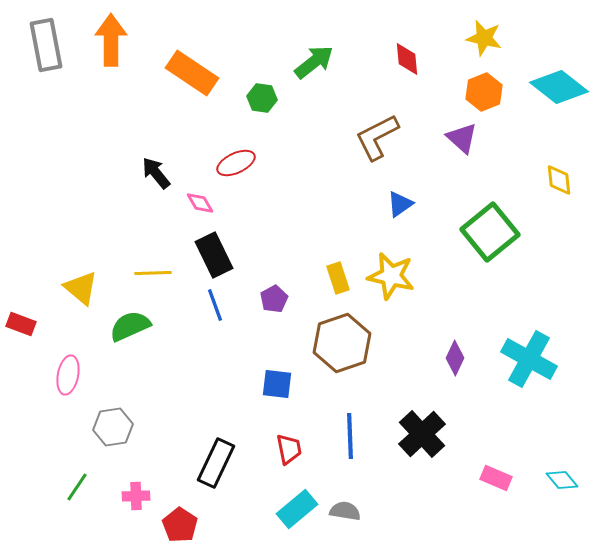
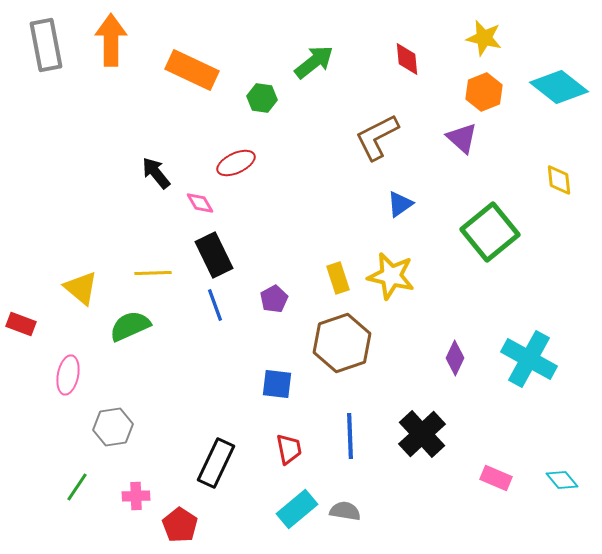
orange rectangle at (192, 73): moved 3 px up; rotated 9 degrees counterclockwise
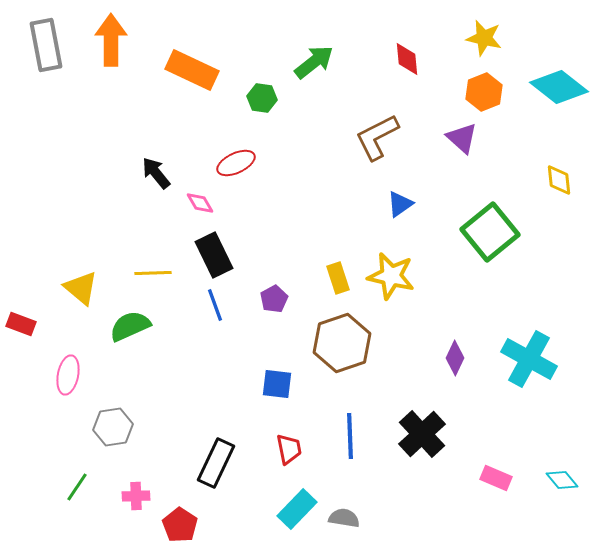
cyan rectangle at (297, 509): rotated 6 degrees counterclockwise
gray semicircle at (345, 511): moved 1 px left, 7 px down
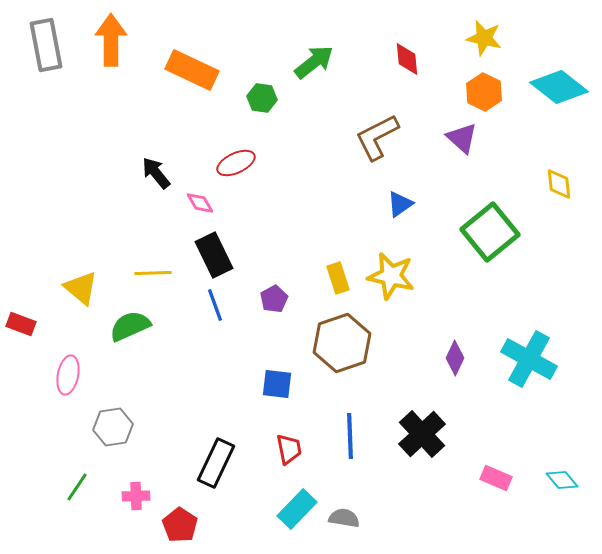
orange hexagon at (484, 92): rotated 12 degrees counterclockwise
yellow diamond at (559, 180): moved 4 px down
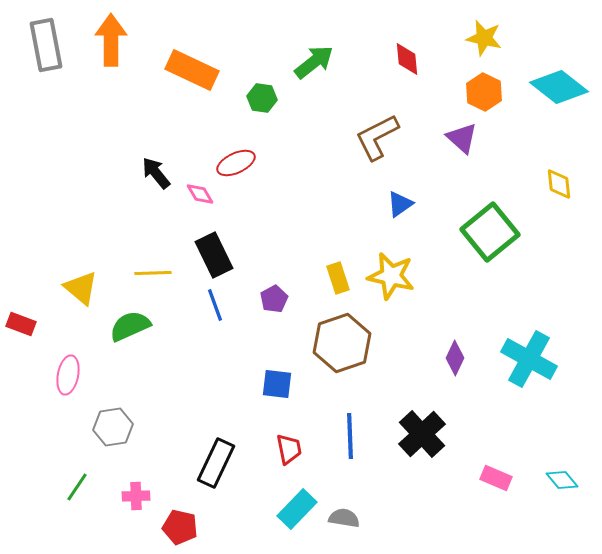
pink diamond at (200, 203): moved 9 px up
red pentagon at (180, 525): moved 2 px down; rotated 20 degrees counterclockwise
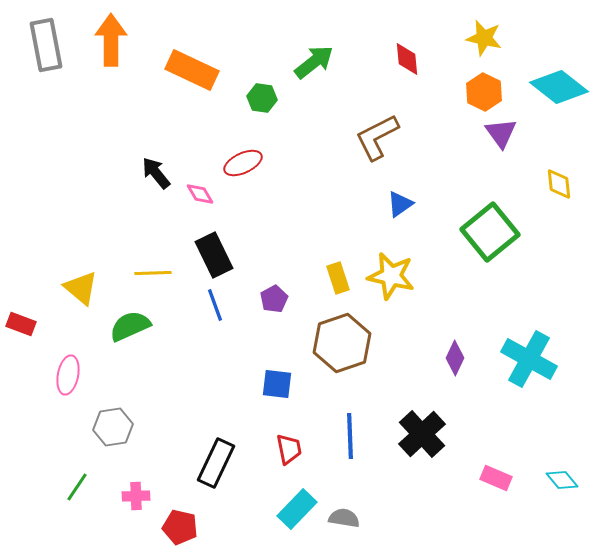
purple triangle at (462, 138): moved 39 px right, 5 px up; rotated 12 degrees clockwise
red ellipse at (236, 163): moved 7 px right
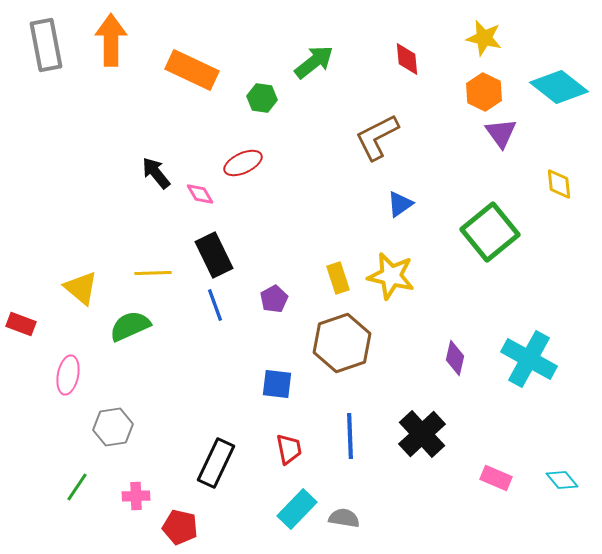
purple diamond at (455, 358): rotated 12 degrees counterclockwise
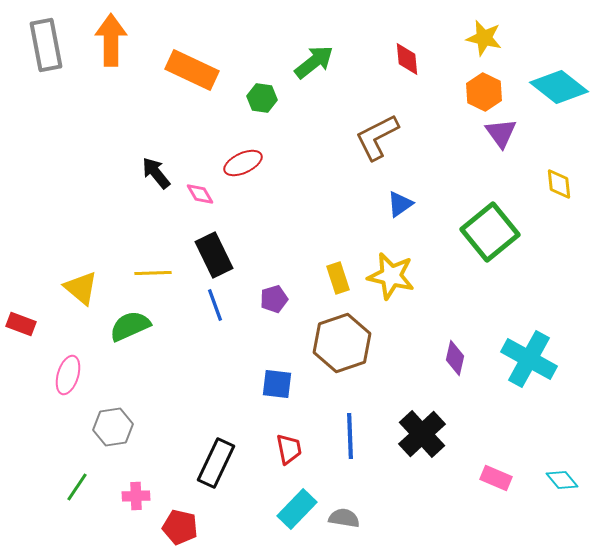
purple pentagon at (274, 299): rotated 12 degrees clockwise
pink ellipse at (68, 375): rotated 6 degrees clockwise
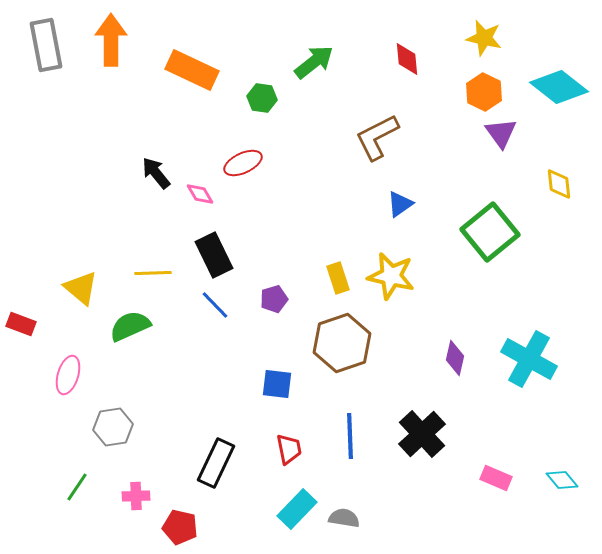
blue line at (215, 305): rotated 24 degrees counterclockwise
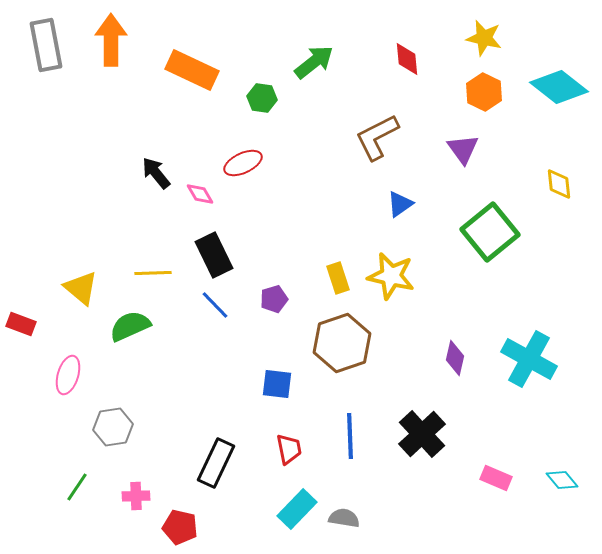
purple triangle at (501, 133): moved 38 px left, 16 px down
